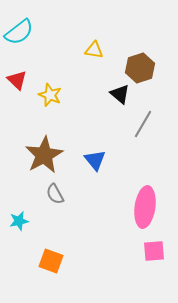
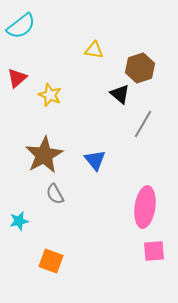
cyan semicircle: moved 2 px right, 6 px up
red triangle: moved 2 px up; rotated 35 degrees clockwise
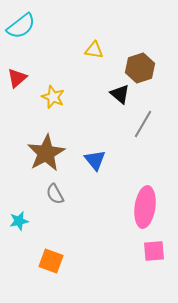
yellow star: moved 3 px right, 2 px down
brown star: moved 2 px right, 2 px up
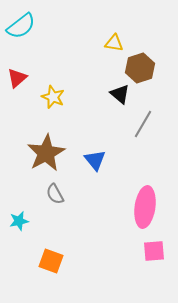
yellow triangle: moved 20 px right, 7 px up
